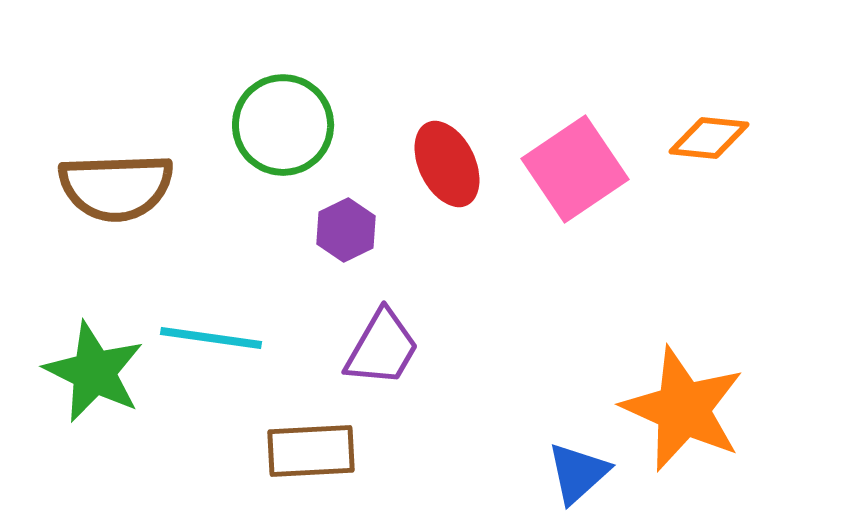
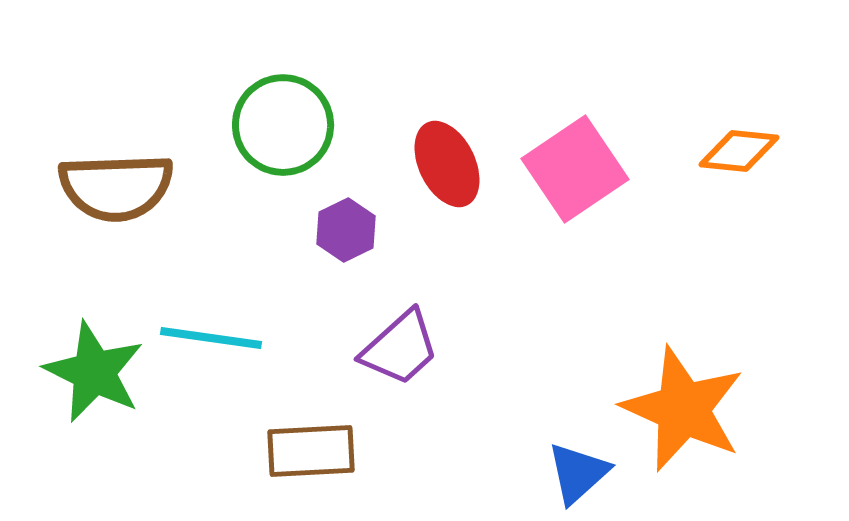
orange diamond: moved 30 px right, 13 px down
purple trapezoid: moved 18 px right; rotated 18 degrees clockwise
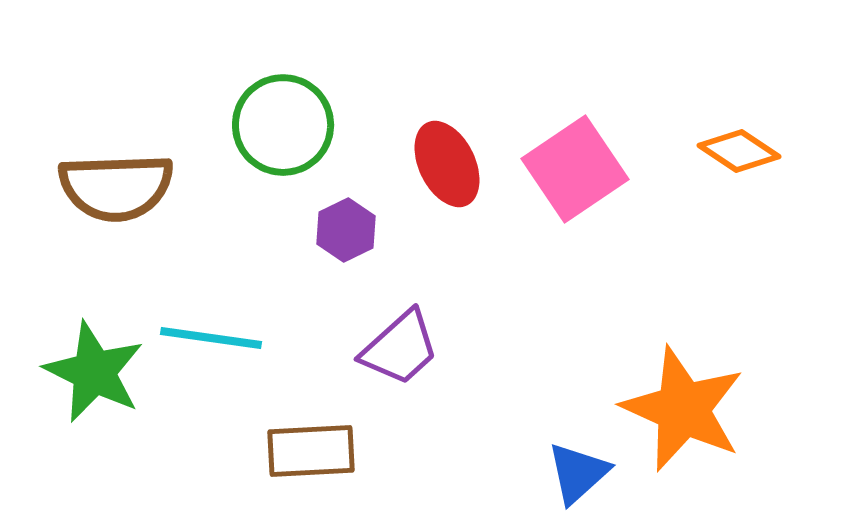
orange diamond: rotated 28 degrees clockwise
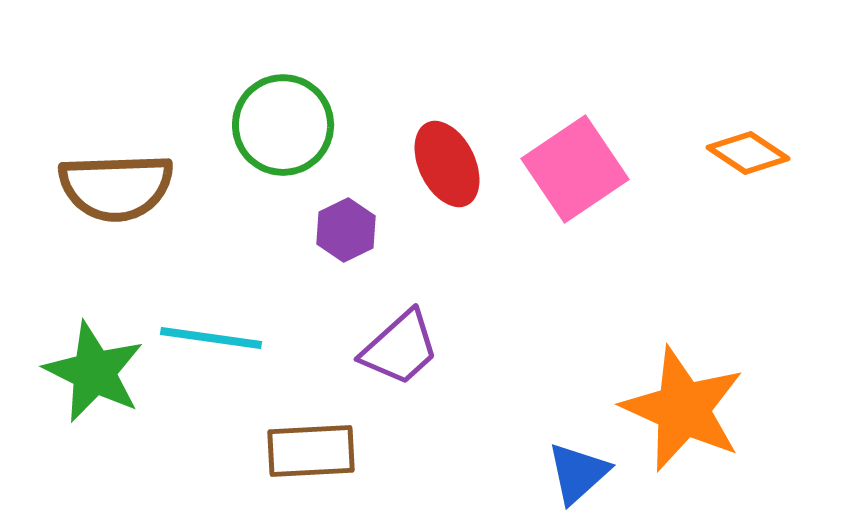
orange diamond: moved 9 px right, 2 px down
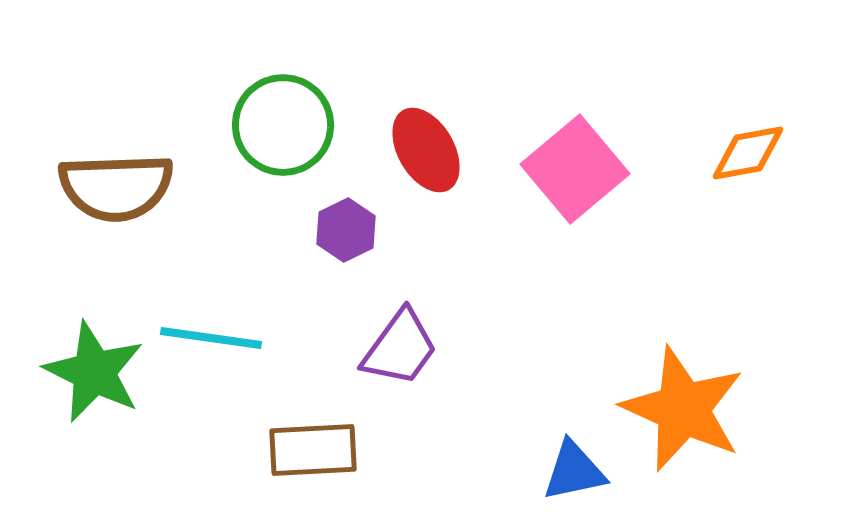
orange diamond: rotated 44 degrees counterclockwise
red ellipse: moved 21 px left, 14 px up; rotated 4 degrees counterclockwise
pink square: rotated 6 degrees counterclockwise
purple trapezoid: rotated 12 degrees counterclockwise
brown rectangle: moved 2 px right, 1 px up
blue triangle: moved 4 px left, 2 px up; rotated 30 degrees clockwise
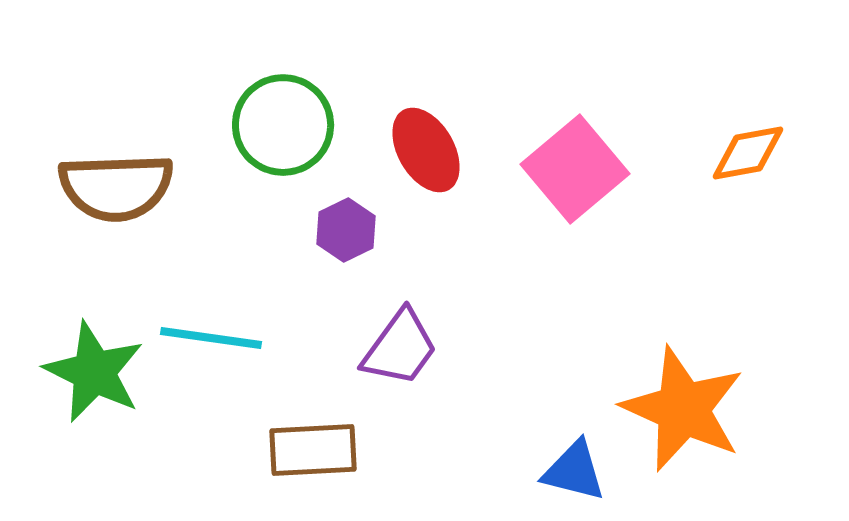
blue triangle: rotated 26 degrees clockwise
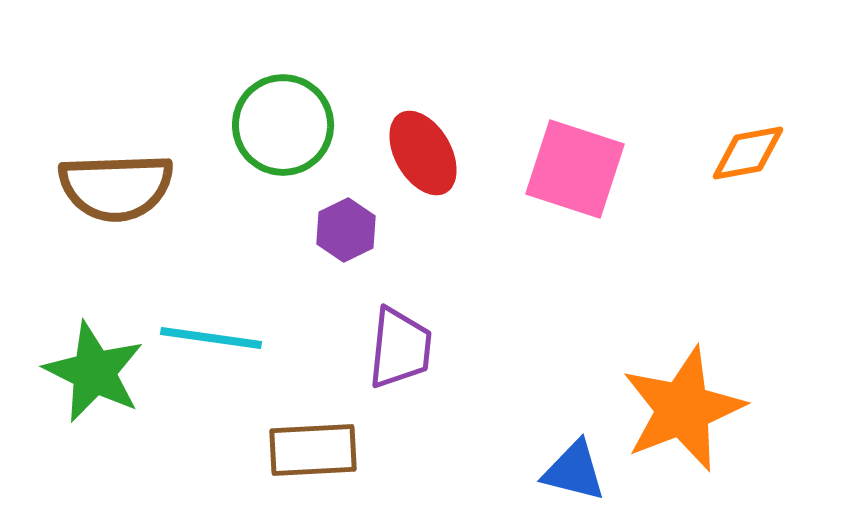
red ellipse: moved 3 px left, 3 px down
pink square: rotated 32 degrees counterclockwise
purple trapezoid: rotated 30 degrees counterclockwise
orange star: rotated 27 degrees clockwise
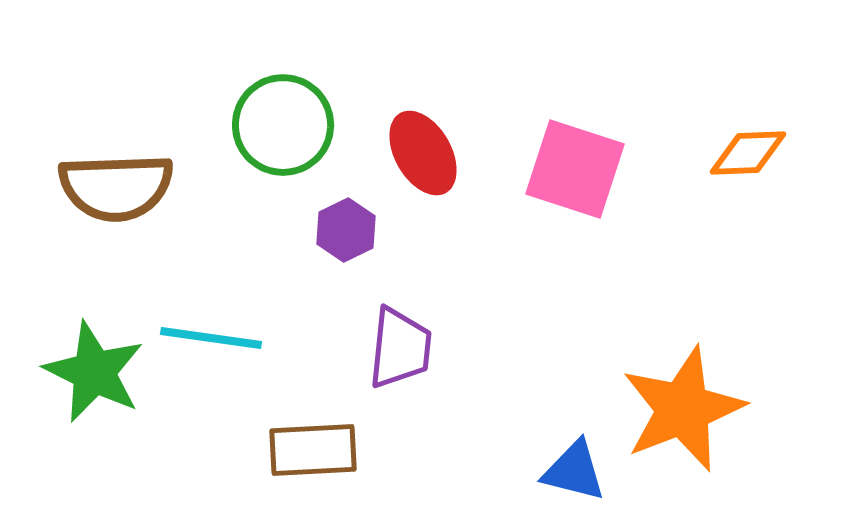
orange diamond: rotated 8 degrees clockwise
